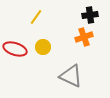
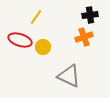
red ellipse: moved 5 px right, 9 px up
gray triangle: moved 2 px left
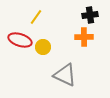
orange cross: rotated 18 degrees clockwise
gray triangle: moved 4 px left, 1 px up
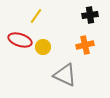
yellow line: moved 1 px up
orange cross: moved 1 px right, 8 px down; rotated 12 degrees counterclockwise
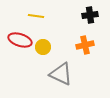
yellow line: rotated 63 degrees clockwise
gray triangle: moved 4 px left, 1 px up
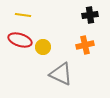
yellow line: moved 13 px left, 1 px up
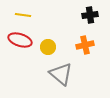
yellow circle: moved 5 px right
gray triangle: rotated 15 degrees clockwise
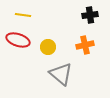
red ellipse: moved 2 px left
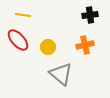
red ellipse: rotated 30 degrees clockwise
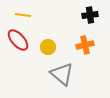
gray triangle: moved 1 px right
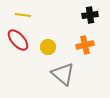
gray triangle: moved 1 px right
